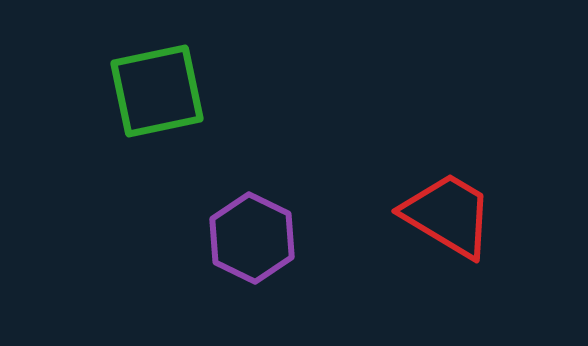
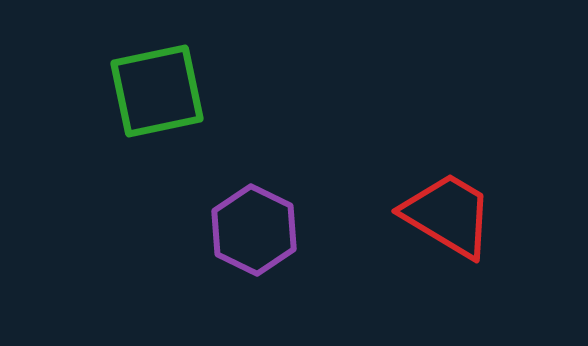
purple hexagon: moved 2 px right, 8 px up
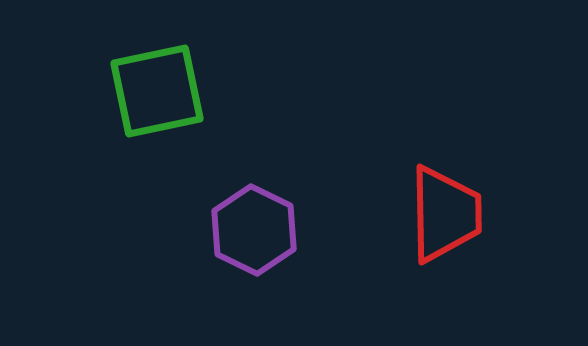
red trapezoid: moved 3 px left, 1 px up; rotated 58 degrees clockwise
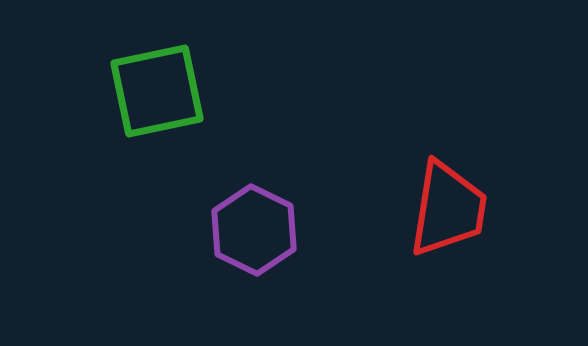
red trapezoid: moved 3 px right, 5 px up; rotated 10 degrees clockwise
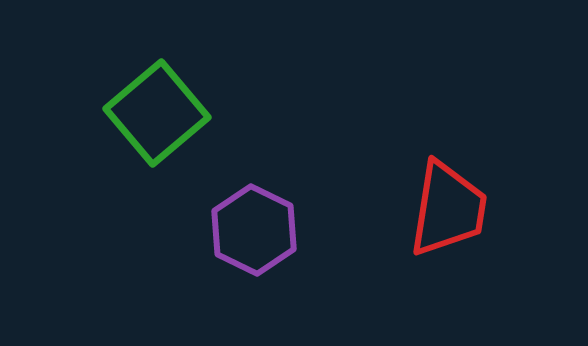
green square: moved 22 px down; rotated 28 degrees counterclockwise
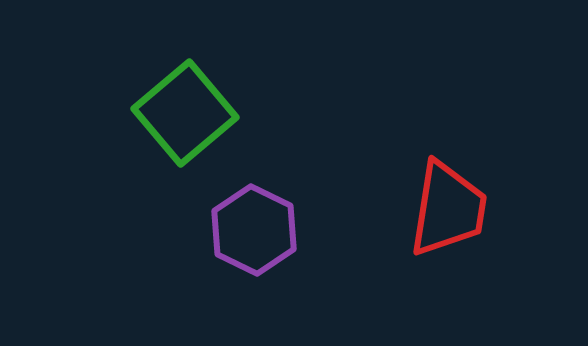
green square: moved 28 px right
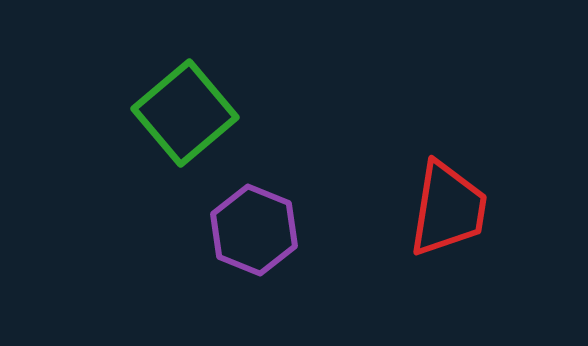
purple hexagon: rotated 4 degrees counterclockwise
